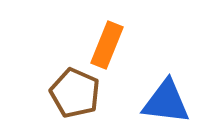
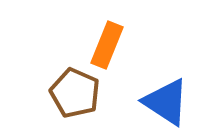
blue triangle: rotated 26 degrees clockwise
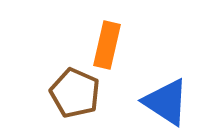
orange rectangle: rotated 9 degrees counterclockwise
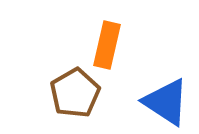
brown pentagon: rotated 18 degrees clockwise
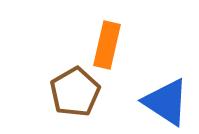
brown pentagon: moved 1 px up
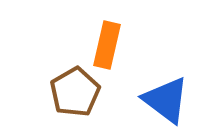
blue triangle: moved 2 px up; rotated 4 degrees clockwise
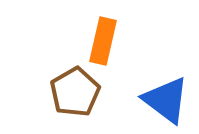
orange rectangle: moved 4 px left, 4 px up
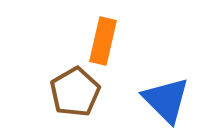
blue triangle: rotated 8 degrees clockwise
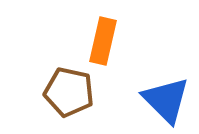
brown pentagon: moved 6 px left; rotated 30 degrees counterclockwise
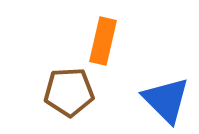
brown pentagon: rotated 15 degrees counterclockwise
